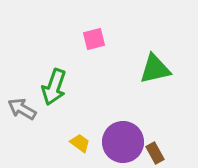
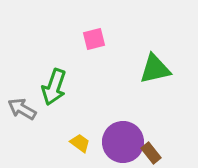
brown rectangle: moved 4 px left; rotated 10 degrees counterclockwise
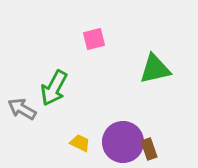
green arrow: moved 1 px down; rotated 9 degrees clockwise
yellow trapezoid: rotated 10 degrees counterclockwise
brown rectangle: moved 2 px left, 4 px up; rotated 20 degrees clockwise
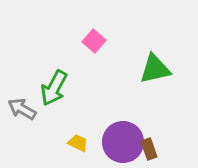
pink square: moved 2 px down; rotated 35 degrees counterclockwise
yellow trapezoid: moved 2 px left
